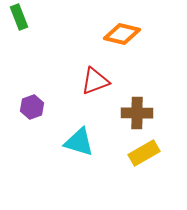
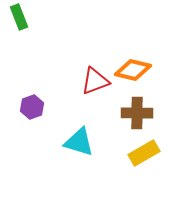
orange diamond: moved 11 px right, 36 px down
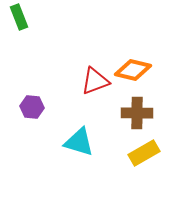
purple hexagon: rotated 25 degrees clockwise
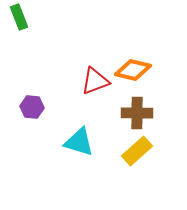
yellow rectangle: moved 7 px left, 2 px up; rotated 12 degrees counterclockwise
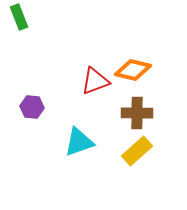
cyan triangle: rotated 36 degrees counterclockwise
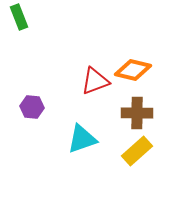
cyan triangle: moved 3 px right, 3 px up
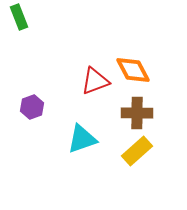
orange diamond: rotated 48 degrees clockwise
purple hexagon: rotated 25 degrees counterclockwise
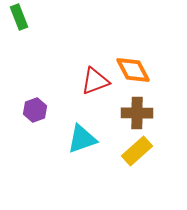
purple hexagon: moved 3 px right, 3 px down
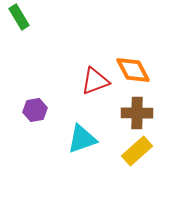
green rectangle: rotated 10 degrees counterclockwise
purple hexagon: rotated 10 degrees clockwise
